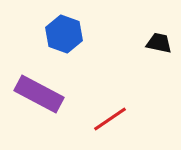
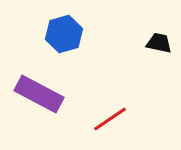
blue hexagon: rotated 24 degrees clockwise
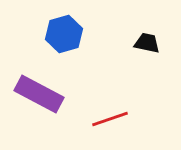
black trapezoid: moved 12 px left
red line: rotated 15 degrees clockwise
